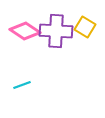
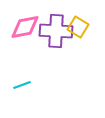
yellow square: moved 7 px left
pink diamond: moved 4 px up; rotated 44 degrees counterclockwise
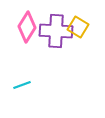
pink diamond: moved 2 px right; rotated 48 degrees counterclockwise
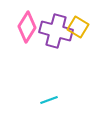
purple cross: rotated 12 degrees clockwise
cyan line: moved 27 px right, 15 px down
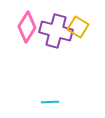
cyan line: moved 1 px right, 2 px down; rotated 18 degrees clockwise
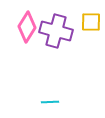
yellow square: moved 13 px right, 5 px up; rotated 30 degrees counterclockwise
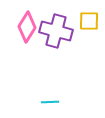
yellow square: moved 2 px left, 1 px up
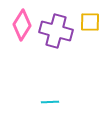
yellow square: moved 1 px right, 1 px down
pink diamond: moved 5 px left, 2 px up
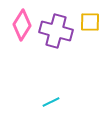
cyan line: moved 1 px right; rotated 24 degrees counterclockwise
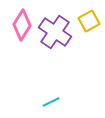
yellow square: moved 1 px left, 1 px up; rotated 30 degrees counterclockwise
purple cross: moved 1 px left, 1 px down; rotated 20 degrees clockwise
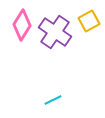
cyan line: moved 2 px right, 2 px up
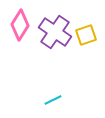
yellow square: moved 3 px left, 14 px down; rotated 10 degrees clockwise
pink diamond: moved 2 px left
